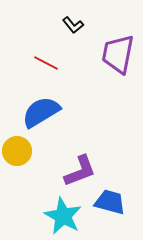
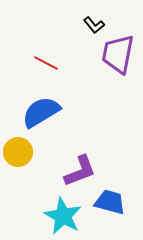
black L-shape: moved 21 px right
yellow circle: moved 1 px right, 1 px down
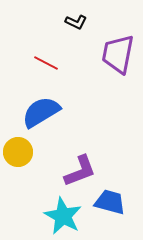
black L-shape: moved 18 px left, 3 px up; rotated 25 degrees counterclockwise
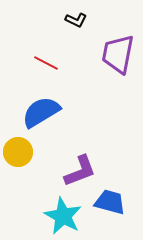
black L-shape: moved 2 px up
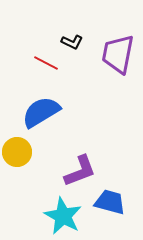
black L-shape: moved 4 px left, 22 px down
yellow circle: moved 1 px left
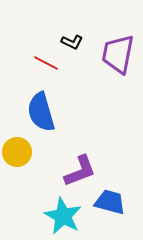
blue semicircle: rotated 75 degrees counterclockwise
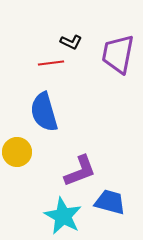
black L-shape: moved 1 px left
red line: moved 5 px right; rotated 35 degrees counterclockwise
blue semicircle: moved 3 px right
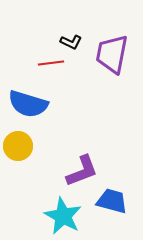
purple trapezoid: moved 6 px left
blue semicircle: moved 16 px left, 8 px up; rotated 57 degrees counterclockwise
yellow circle: moved 1 px right, 6 px up
purple L-shape: moved 2 px right
blue trapezoid: moved 2 px right, 1 px up
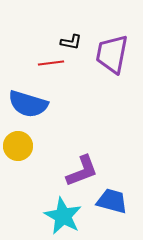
black L-shape: rotated 15 degrees counterclockwise
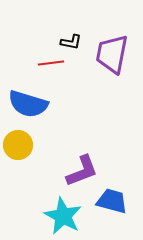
yellow circle: moved 1 px up
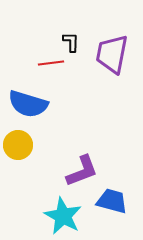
black L-shape: rotated 100 degrees counterclockwise
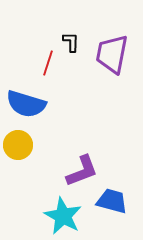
red line: moved 3 px left; rotated 65 degrees counterclockwise
blue semicircle: moved 2 px left
